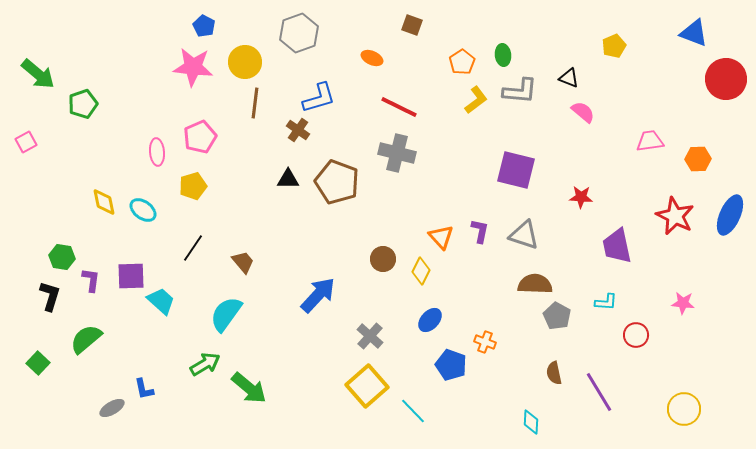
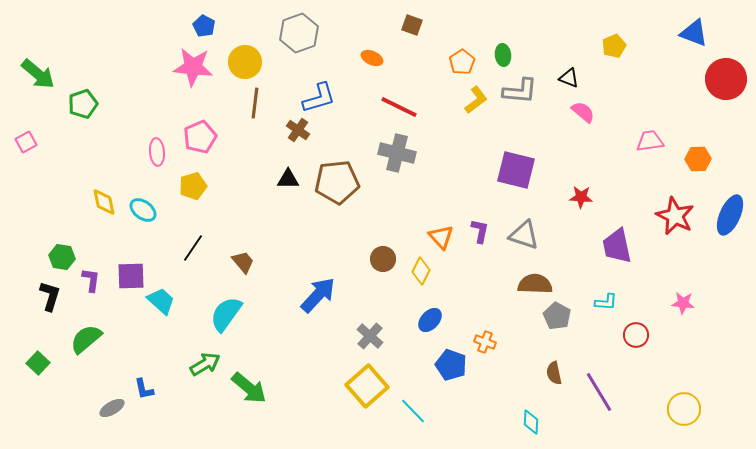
brown pentagon at (337, 182): rotated 27 degrees counterclockwise
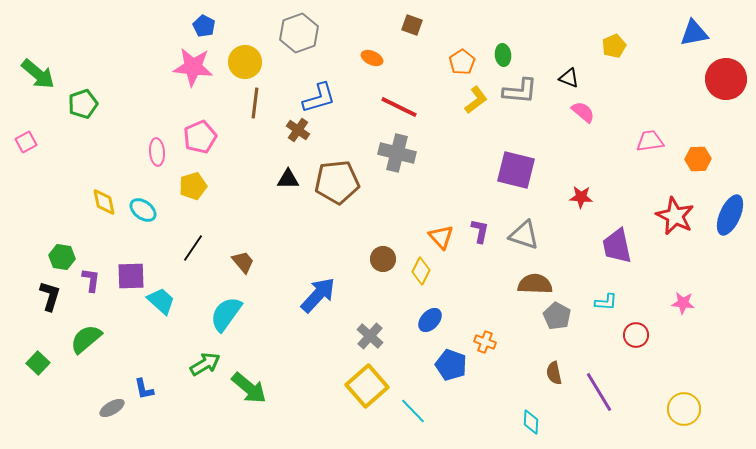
blue triangle at (694, 33): rotated 32 degrees counterclockwise
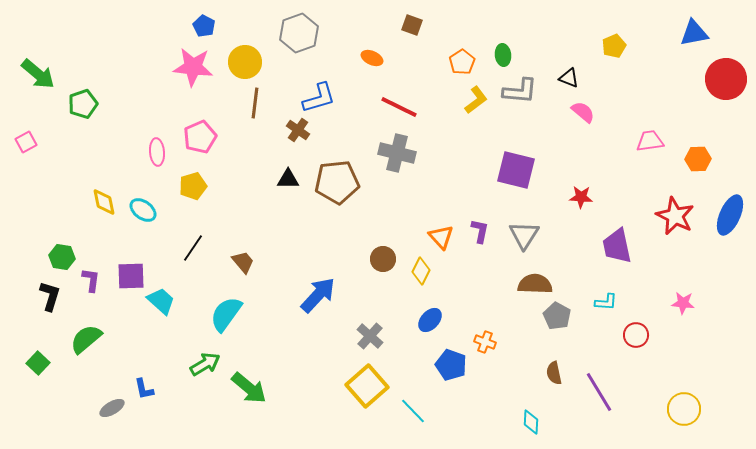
gray triangle at (524, 235): rotated 44 degrees clockwise
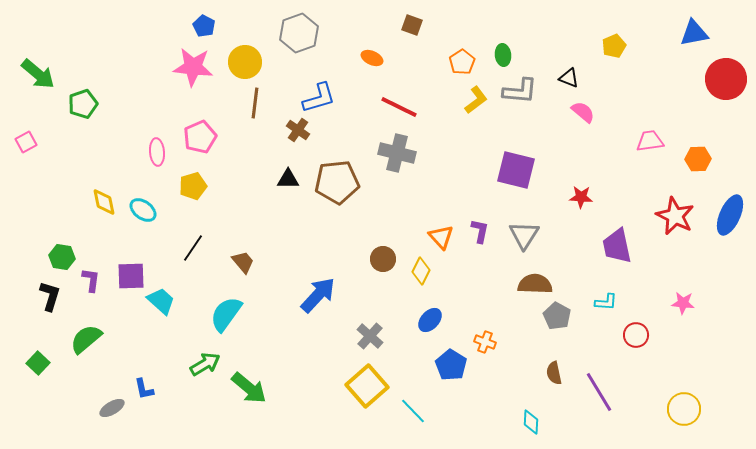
blue pentagon at (451, 365): rotated 12 degrees clockwise
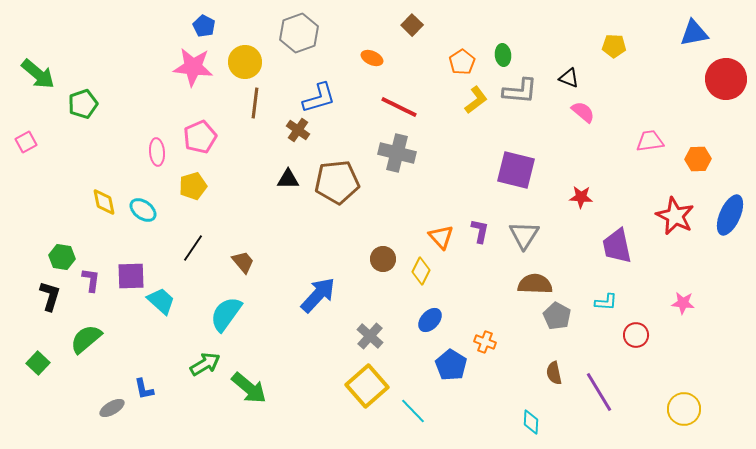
brown square at (412, 25): rotated 25 degrees clockwise
yellow pentagon at (614, 46): rotated 25 degrees clockwise
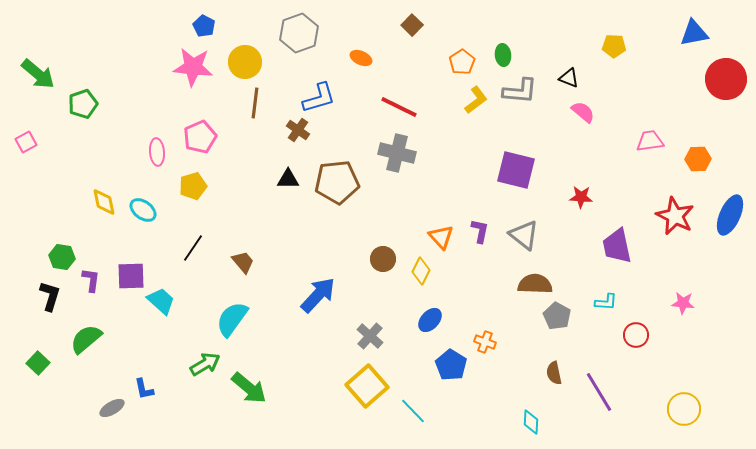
orange ellipse at (372, 58): moved 11 px left
gray triangle at (524, 235): rotated 24 degrees counterclockwise
cyan semicircle at (226, 314): moved 6 px right, 5 px down
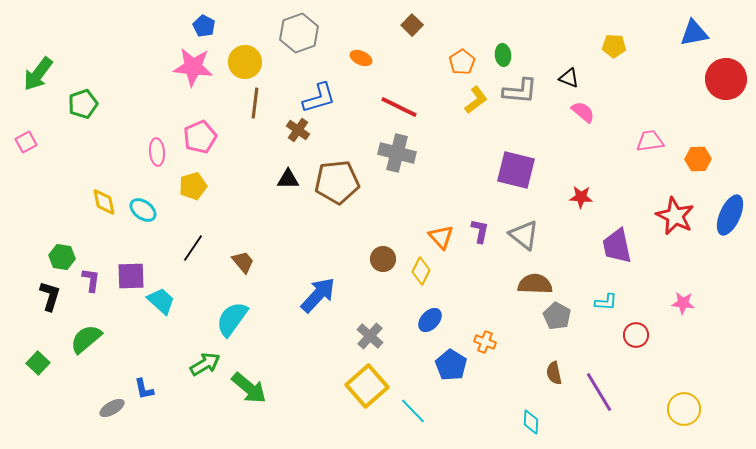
green arrow at (38, 74): rotated 87 degrees clockwise
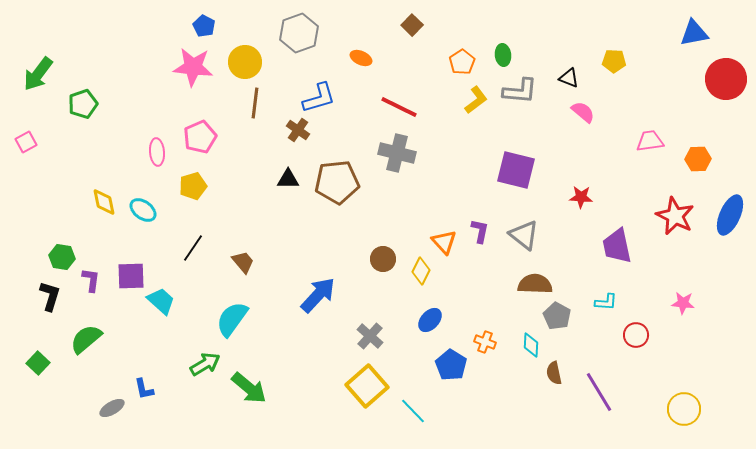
yellow pentagon at (614, 46): moved 15 px down
orange triangle at (441, 237): moved 3 px right, 5 px down
cyan diamond at (531, 422): moved 77 px up
